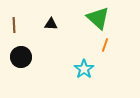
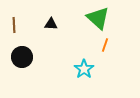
black circle: moved 1 px right
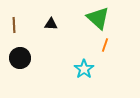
black circle: moved 2 px left, 1 px down
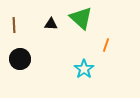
green triangle: moved 17 px left
orange line: moved 1 px right
black circle: moved 1 px down
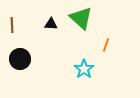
brown line: moved 2 px left
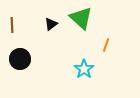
black triangle: rotated 40 degrees counterclockwise
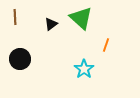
brown line: moved 3 px right, 8 px up
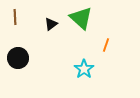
black circle: moved 2 px left, 1 px up
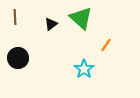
orange line: rotated 16 degrees clockwise
